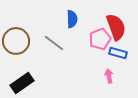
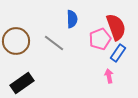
blue rectangle: rotated 72 degrees counterclockwise
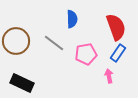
pink pentagon: moved 14 px left, 15 px down; rotated 10 degrees clockwise
black rectangle: rotated 60 degrees clockwise
